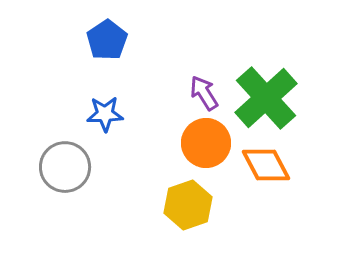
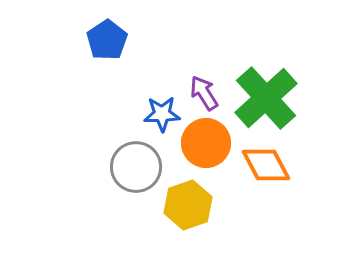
blue star: moved 57 px right
gray circle: moved 71 px right
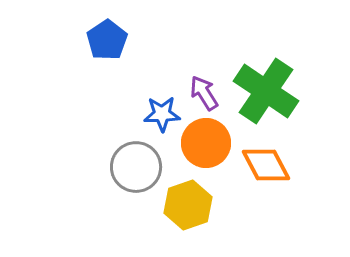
green cross: moved 7 px up; rotated 14 degrees counterclockwise
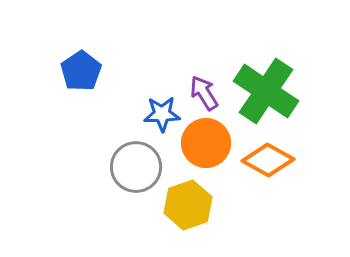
blue pentagon: moved 26 px left, 31 px down
orange diamond: moved 2 px right, 5 px up; rotated 33 degrees counterclockwise
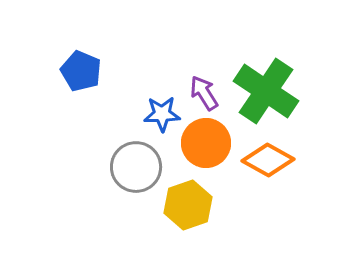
blue pentagon: rotated 15 degrees counterclockwise
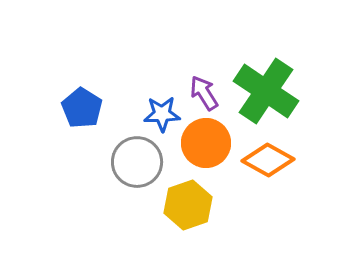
blue pentagon: moved 1 px right, 37 px down; rotated 9 degrees clockwise
gray circle: moved 1 px right, 5 px up
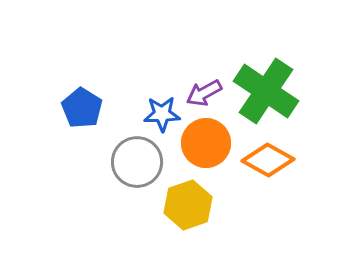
purple arrow: rotated 87 degrees counterclockwise
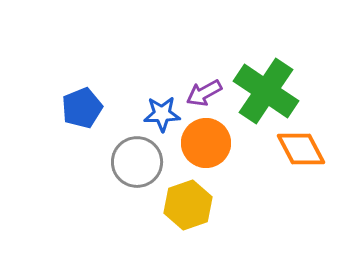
blue pentagon: rotated 18 degrees clockwise
orange diamond: moved 33 px right, 11 px up; rotated 33 degrees clockwise
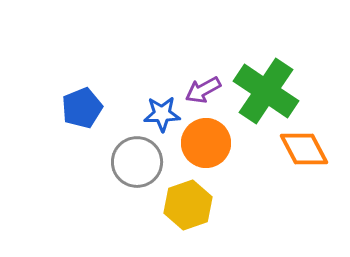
purple arrow: moved 1 px left, 3 px up
orange diamond: moved 3 px right
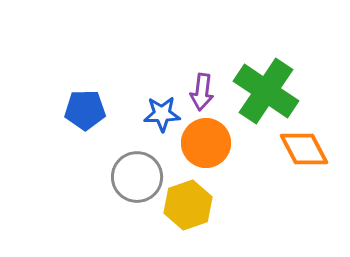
purple arrow: moved 1 px left, 2 px down; rotated 54 degrees counterclockwise
blue pentagon: moved 3 px right, 2 px down; rotated 21 degrees clockwise
gray circle: moved 15 px down
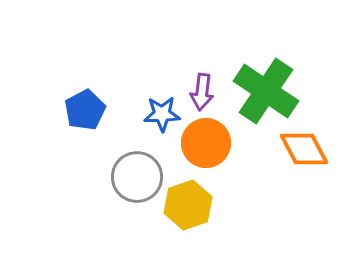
blue pentagon: rotated 27 degrees counterclockwise
